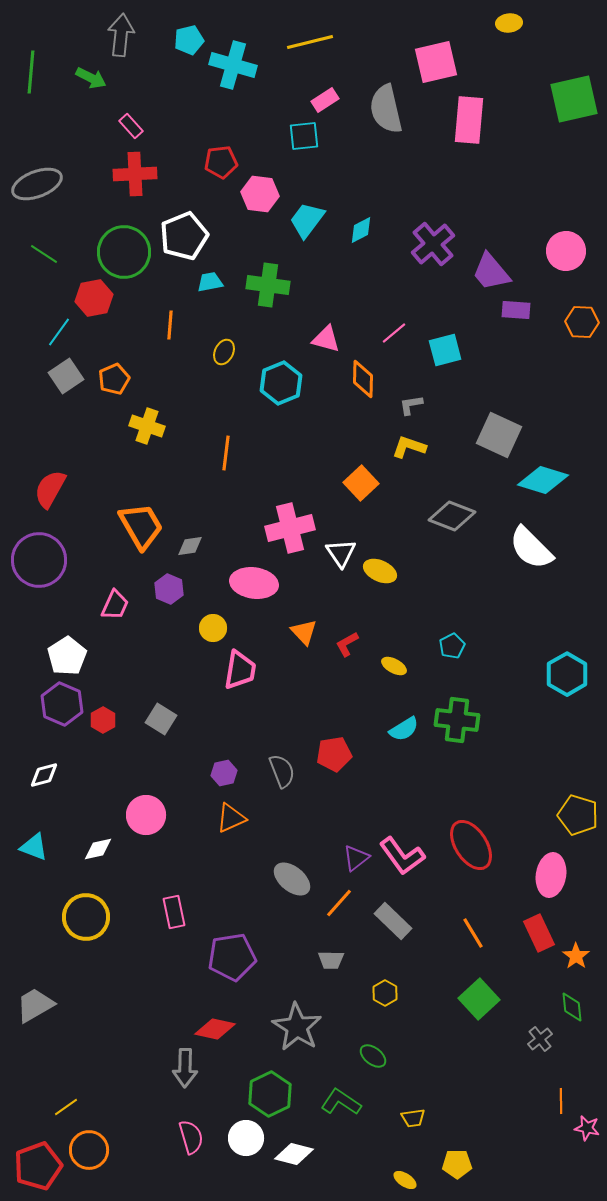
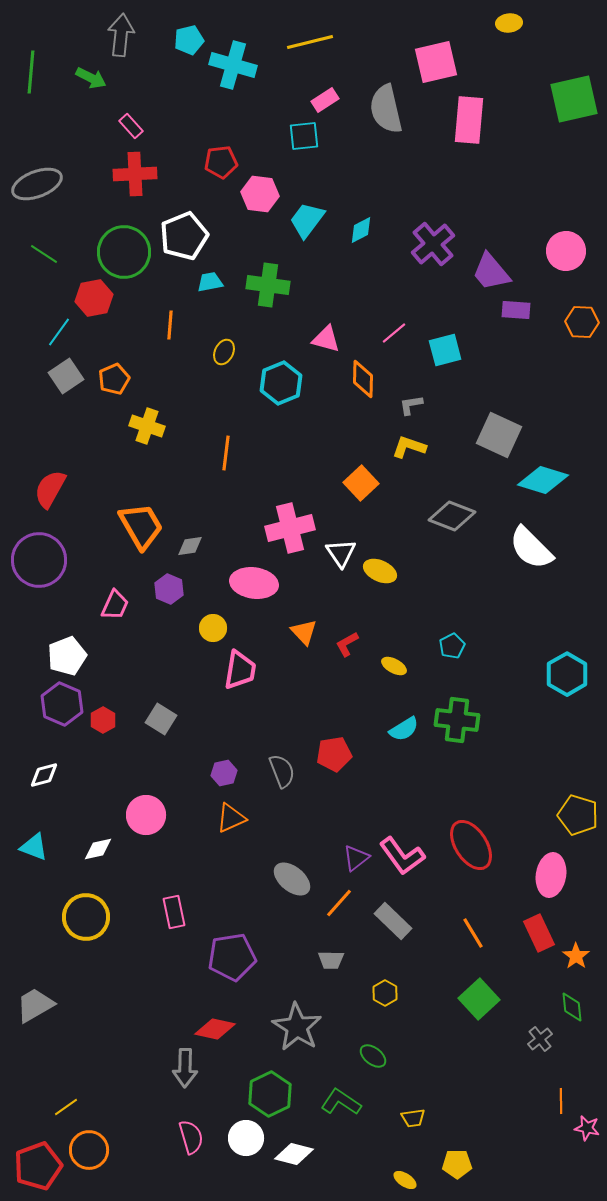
white pentagon at (67, 656): rotated 12 degrees clockwise
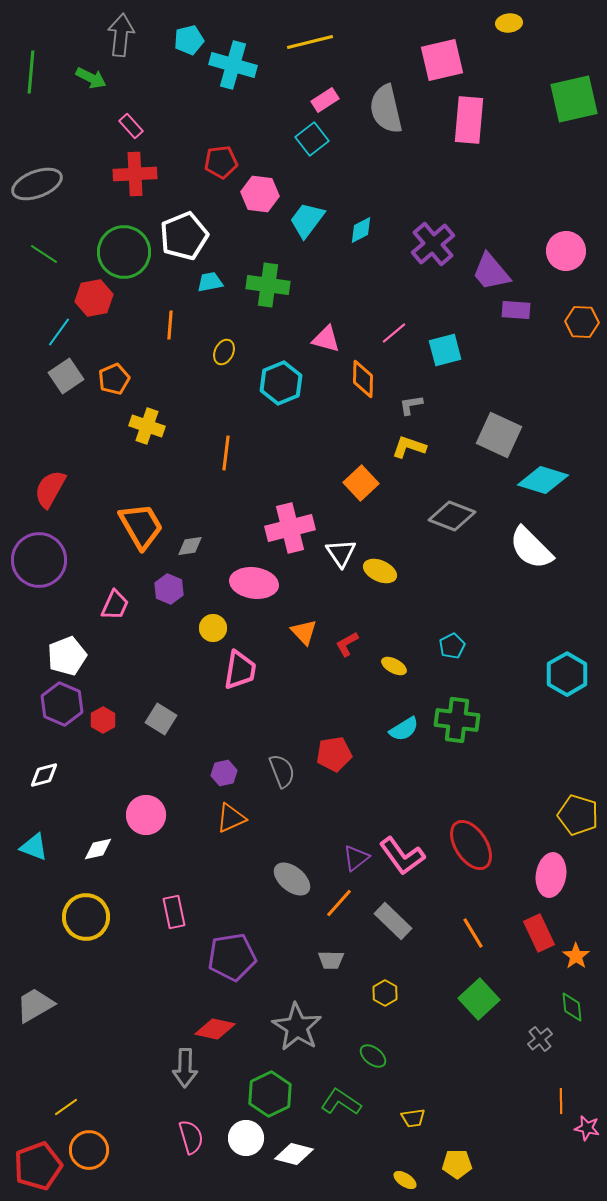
pink square at (436, 62): moved 6 px right, 2 px up
cyan square at (304, 136): moved 8 px right, 3 px down; rotated 32 degrees counterclockwise
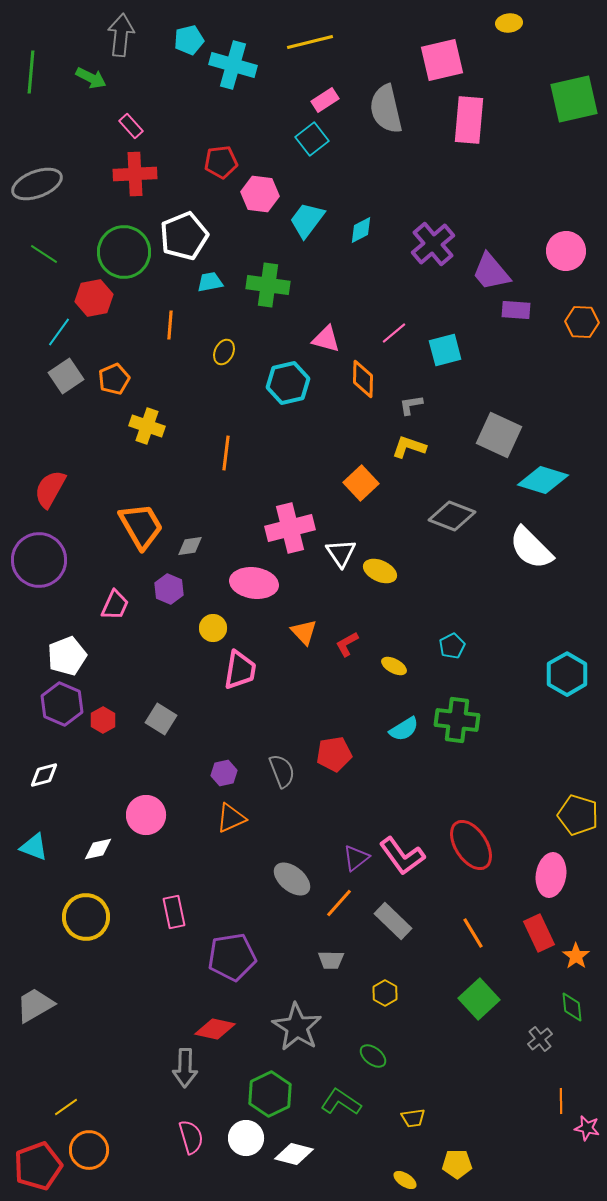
cyan hexagon at (281, 383): moved 7 px right; rotated 9 degrees clockwise
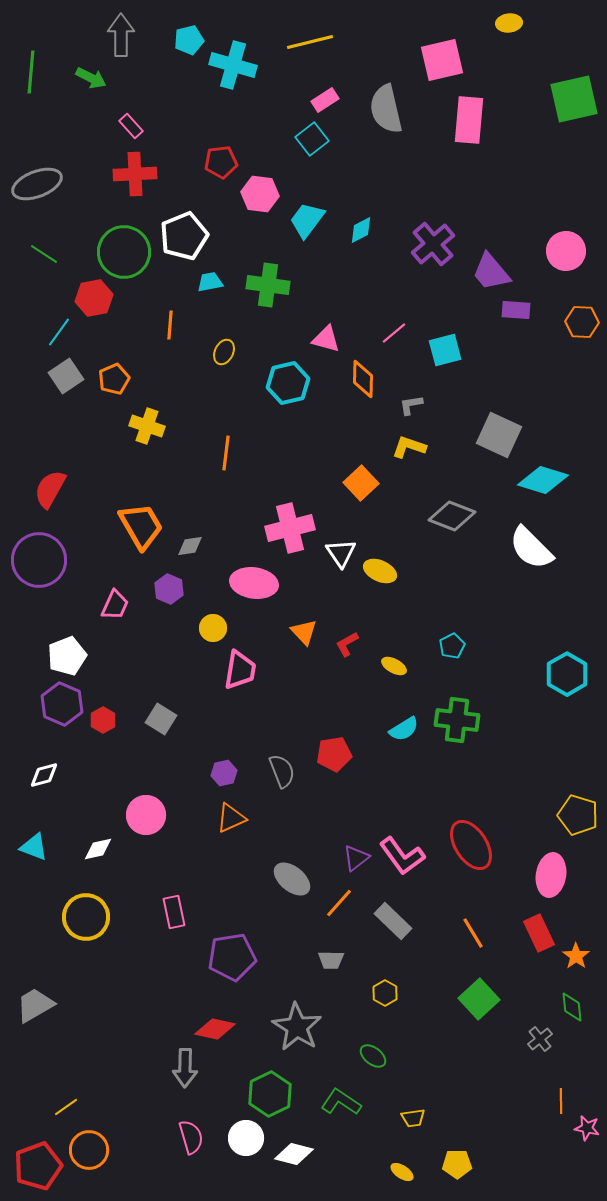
gray arrow at (121, 35): rotated 6 degrees counterclockwise
yellow ellipse at (405, 1180): moved 3 px left, 8 px up
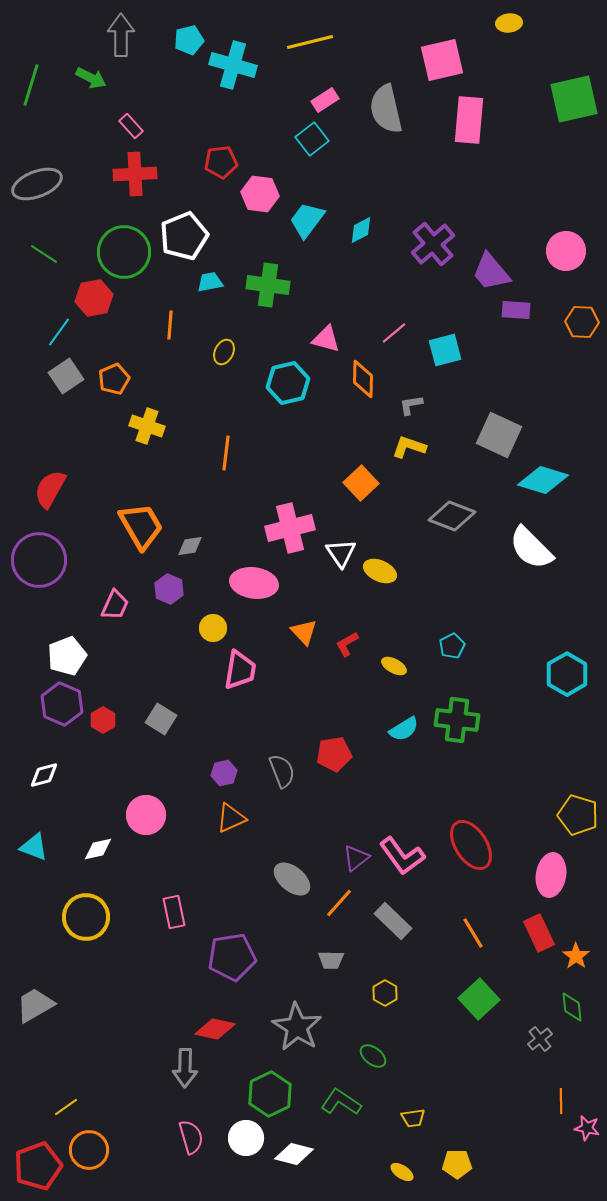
green line at (31, 72): moved 13 px down; rotated 12 degrees clockwise
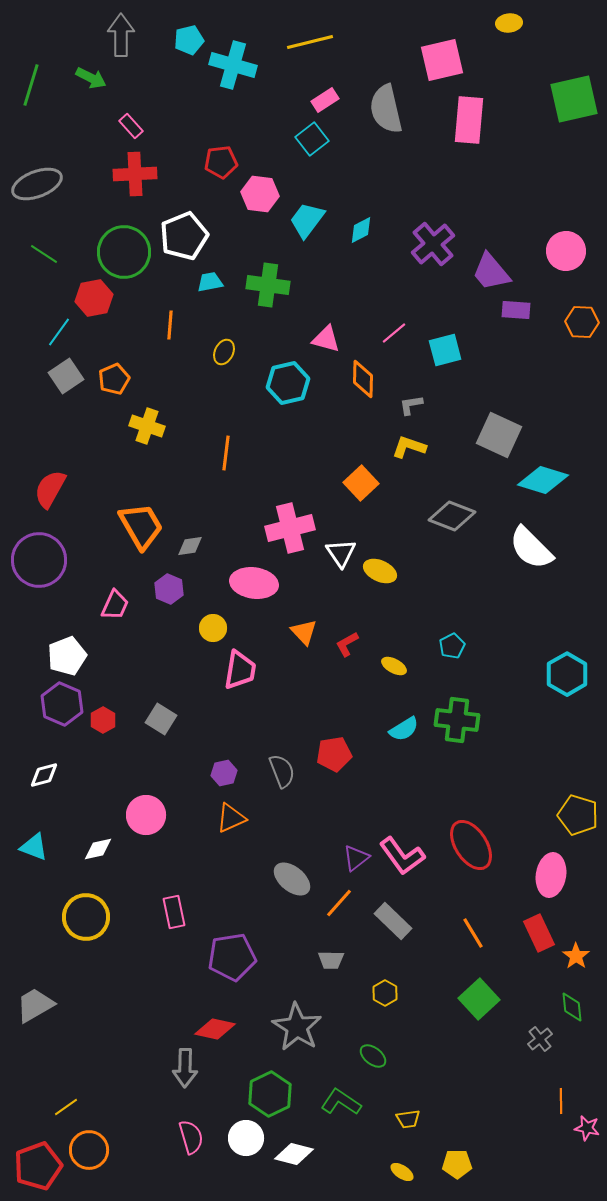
yellow trapezoid at (413, 1118): moved 5 px left, 1 px down
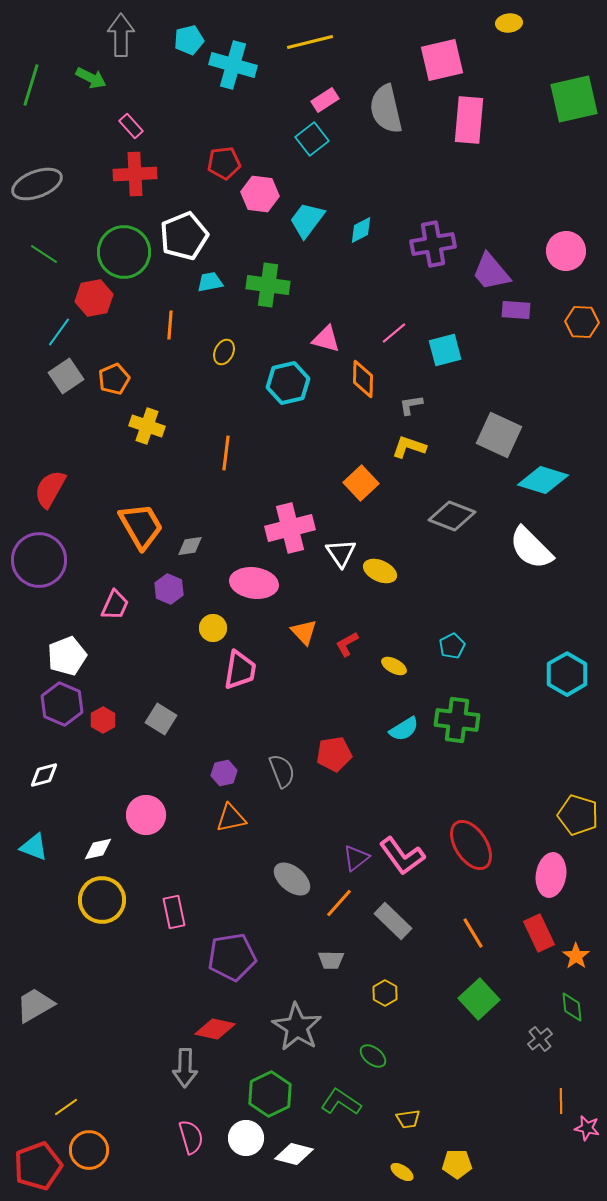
red pentagon at (221, 162): moved 3 px right, 1 px down
purple cross at (433, 244): rotated 30 degrees clockwise
orange triangle at (231, 818): rotated 12 degrees clockwise
yellow circle at (86, 917): moved 16 px right, 17 px up
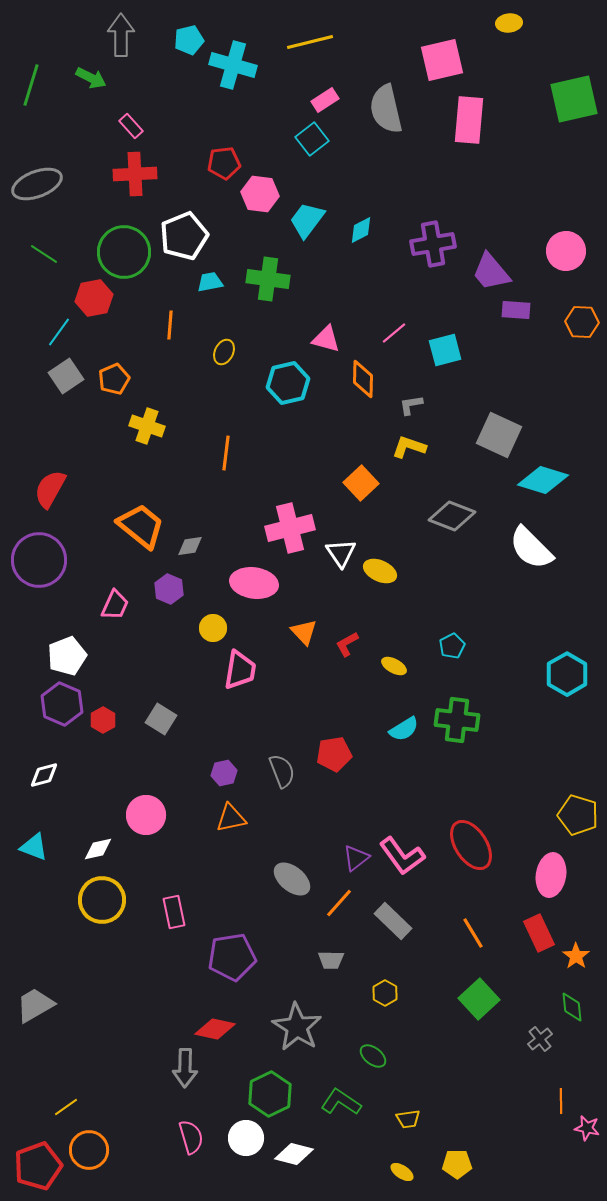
green cross at (268, 285): moved 6 px up
orange trapezoid at (141, 526): rotated 21 degrees counterclockwise
